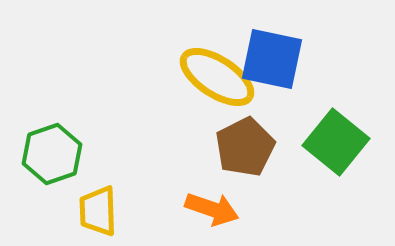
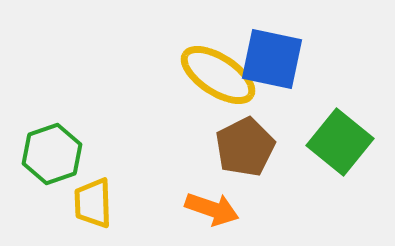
yellow ellipse: moved 1 px right, 2 px up
green square: moved 4 px right
yellow trapezoid: moved 5 px left, 8 px up
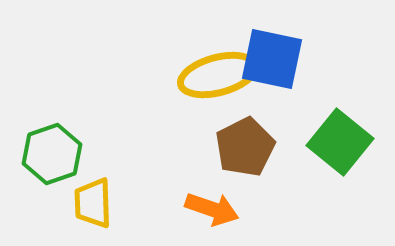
yellow ellipse: rotated 48 degrees counterclockwise
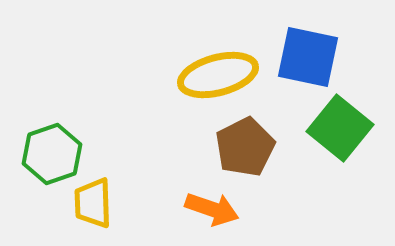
blue square: moved 36 px right, 2 px up
green square: moved 14 px up
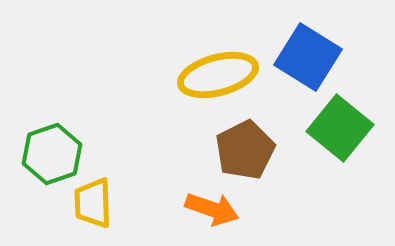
blue square: rotated 20 degrees clockwise
brown pentagon: moved 3 px down
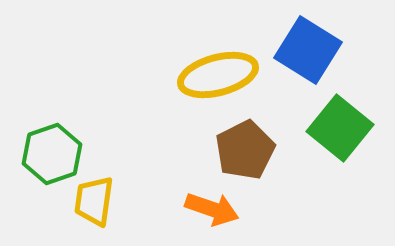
blue square: moved 7 px up
yellow trapezoid: moved 1 px right, 2 px up; rotated 10 degrees clockwise
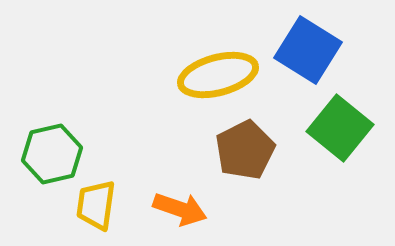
green hexagon: rotated 6 degrees clockwise
yellow trapezoid: moved 2 px right, 4 px down
orange arrow: moved 32 px left
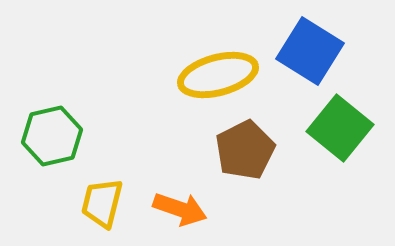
blue square: moved 2 px right, 1 px down
green hexagon: moved 18 px up
yellow trapezoid: moved 6 px right, 2 px up; rotated 6 degrees clockwise
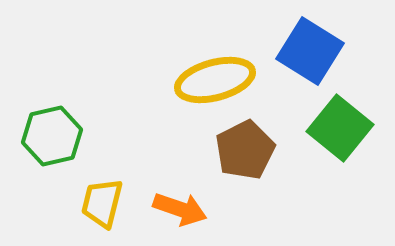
yellow ellipse: moved 3 px left, 5 px down
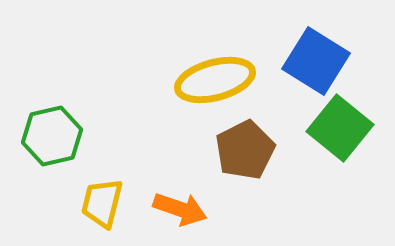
blue square: moved 6 px right, 10 px down
